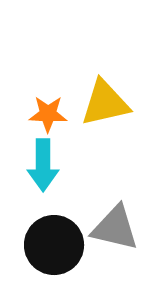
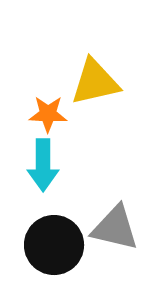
yellow triangle: moved 10 px left, 21 px up
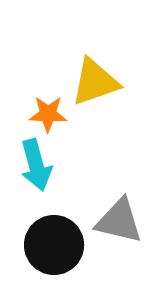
yellow triangle: rotated 6 degrees counterclockwise
cyan arrow: moved 7 px left; rotated 15 degrees counterclockwise
gray triangle: moved 4 px right, 7 px up
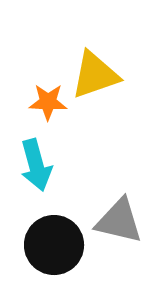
yellow triangle: moved 7 px up
orange star: moved 12 px up
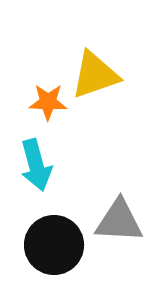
gray triangle: rotated 10 degrees counterclockwise
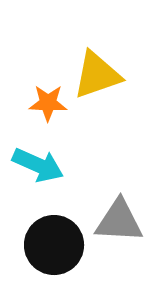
yellow triangle: moved 2 px right
orange star: moved 1 px down
cyan arrow: moved 2 px right; rotated 51 degrees counterclockwise
